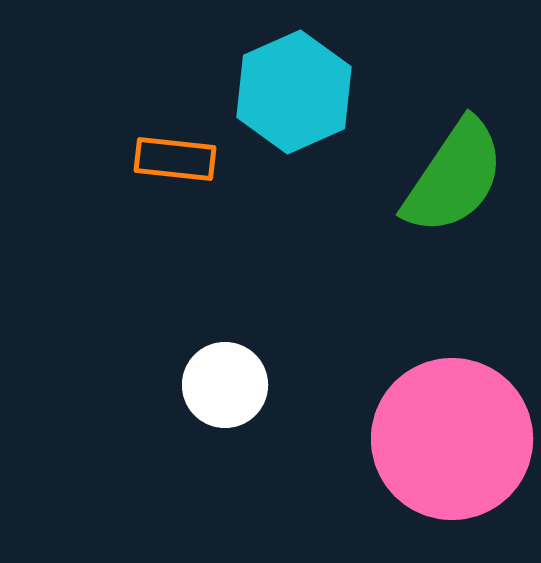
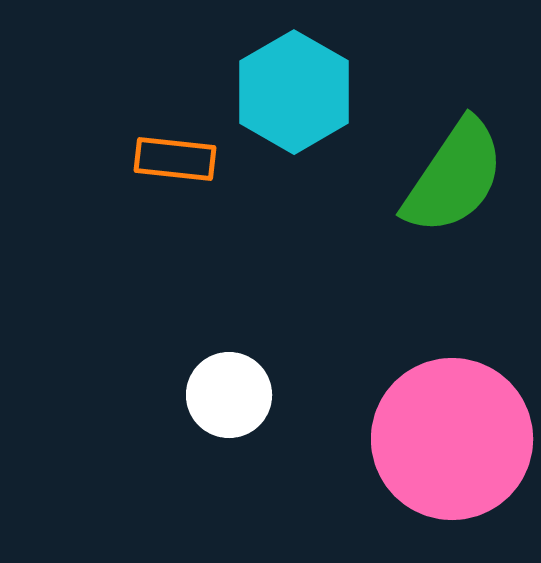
cyan hexagon: rotated 6 degrees counterclockwise
white circle: moved 4 px right, 10 px down
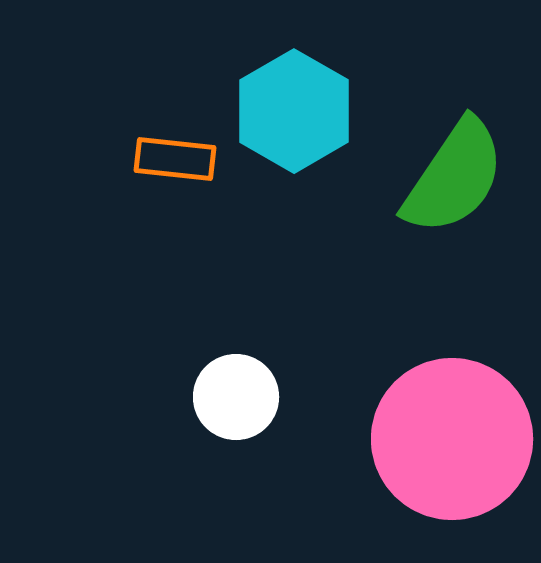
cyan hexagon: moved 19 px down
white circle: moved 7 px right, 2 px down
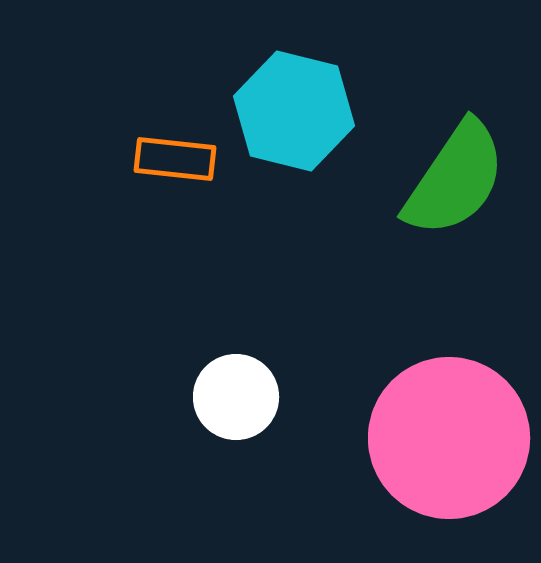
cyan hexagon: rotated 16 degrees counterclockwise
green semicircle: moved 1 px right, 2 px down
pink circle: moved 3 px left, 1 px up
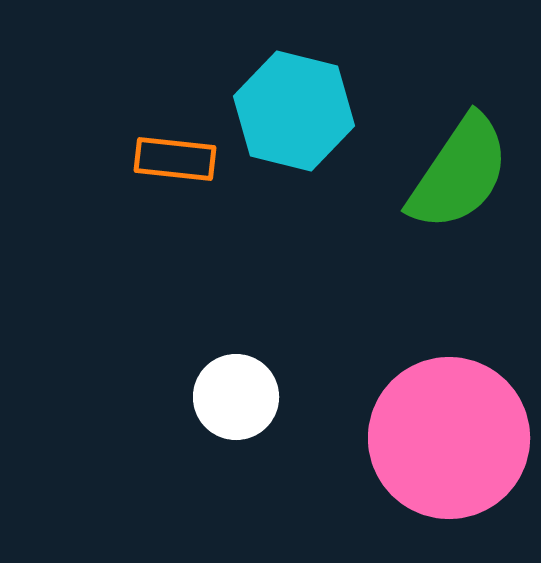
green semicircle: moved 4 px right, 6 px up
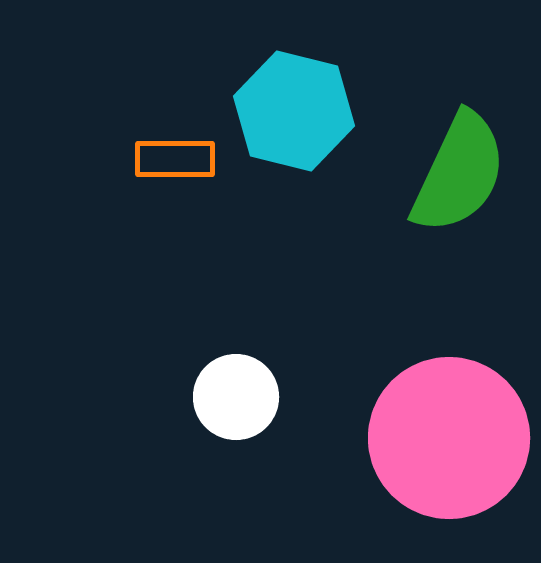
orange rectangle: rotated 6 degrees counterclockwise
green semicircle: rotated 9 degrees counterclockwise
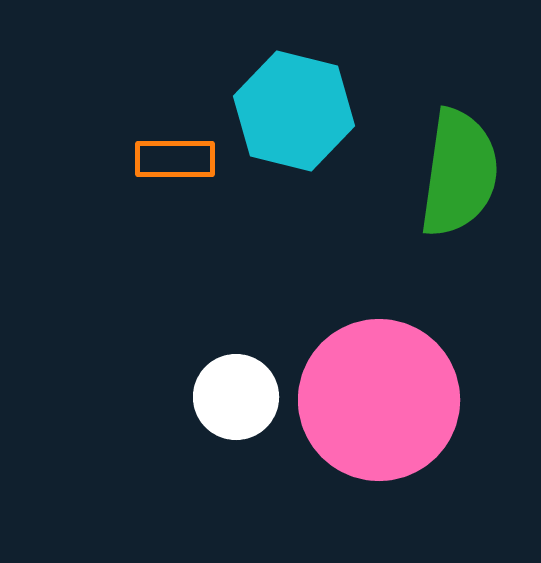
green semicircle: rotated 17 degrees counterclockwise
pink circle: moved 70 px left, 38 px up
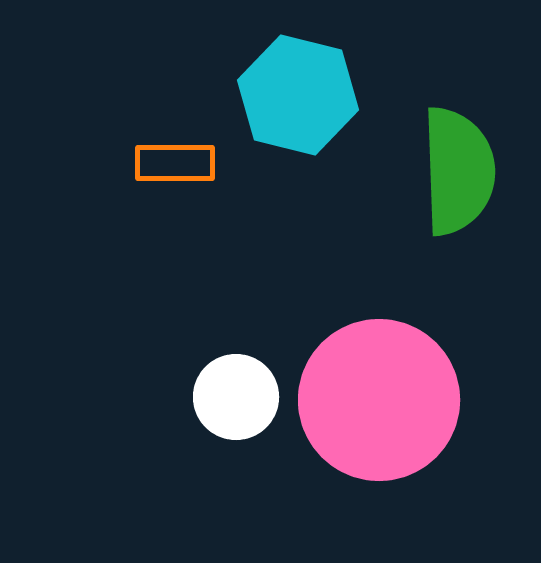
cyan hexagon: moved 4 px right, 16 px up
orange rectangle: moved 4 px down
green semicircle: moved 1 px left, 2 px up; rotated 10 degrees counterclockwise
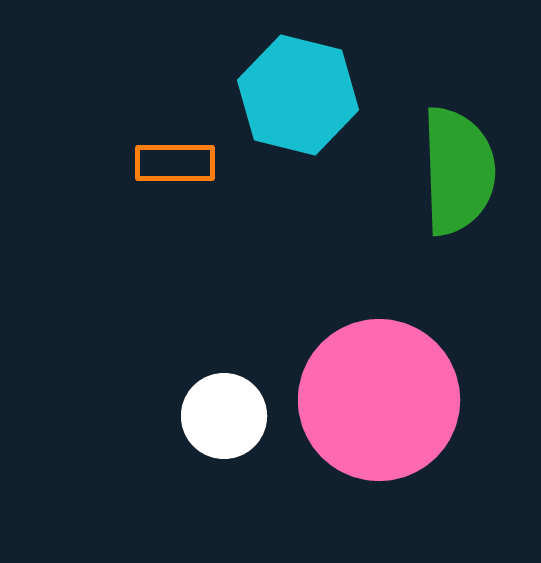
white circle: moved 12 px left, 19 px down
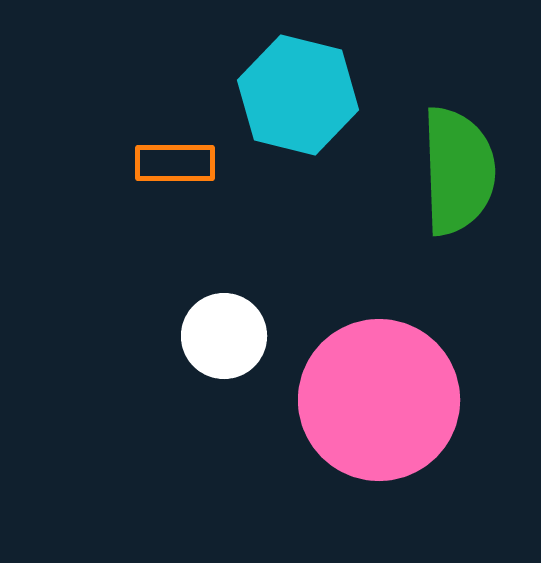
white circle: moved 80 px up
